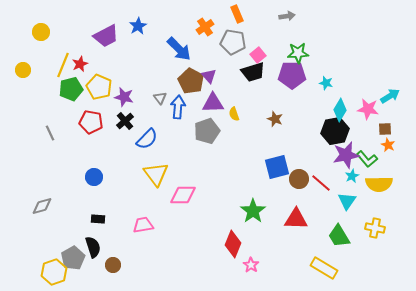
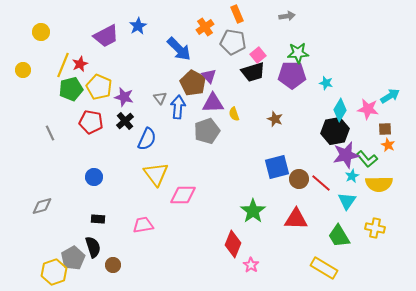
brown pentagon at (191, 81): moved 2 px right, 2 px down
blue semicircle at (147, 139): rotated 20 degrees counterclockwise
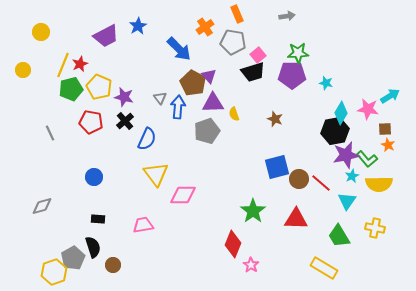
cyan diamond at (340, 110): moved 1 px right, 3 px down
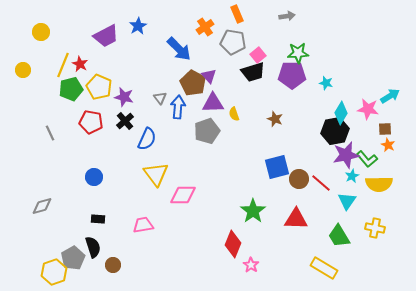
red star at (80, 64): rotated 21 degrees counterclockwise
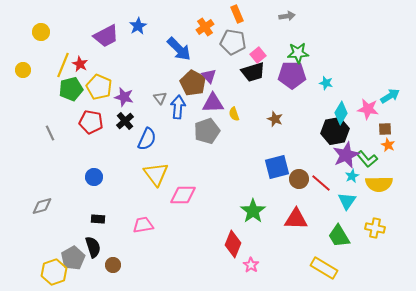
purple star at (346, 155): rotated 12 degrees counterclockwise
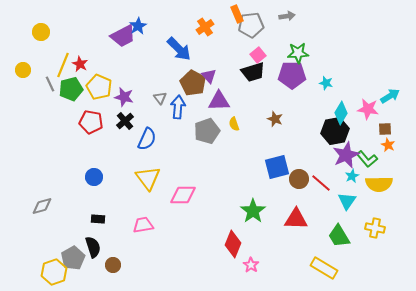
purple trapezoid at (106, 36): moved 17 px right
gray pentagon at (233, 42): moved 18 px right, 17 px up; rotated 15 degrees counterclockwise
purple triangle at (213, 103): moved 6 px right, 2 px up
yellow semicircle at (234, 114): moved 10 px down
gray line at (50, 133): moved 49 px up
yellow triangle at (156, 174): moved 8 px left, 4 px down
